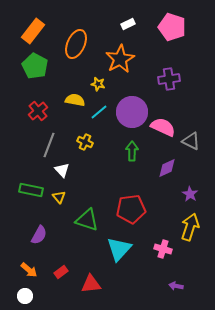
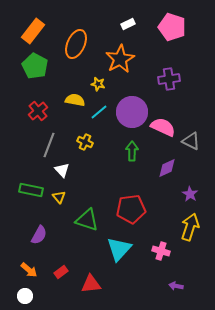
pink cross: moved 2 px left, 2 px down
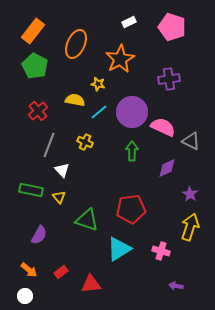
white rectangle: moved 1 px right, 2 px up
cyan triangle: rotated 16 degrees clockwise
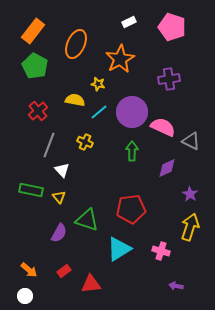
purple semicircle: moved 20 px right, 2 px up
red rectangle: moved 3 px right, 1 px up
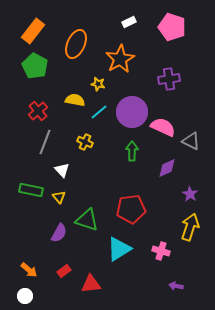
gray line: moved 4 px left, 3 px up
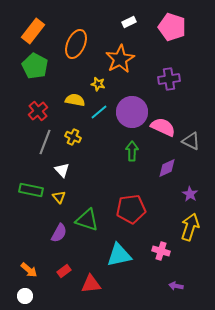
yellow cross: moved 12 px left, 5 px up
cyan triangle: moved 6 px down; rotated 20 degrees clockwise
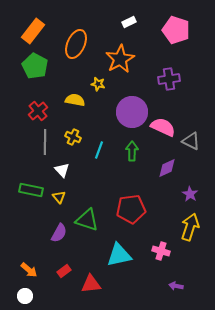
pink pentagon: moved 4 px right, 3 px down
cyan line: moved 38 px down; rotated 30 degrees counterclockwise
gray line: rotated 20 degrees counterclockwise
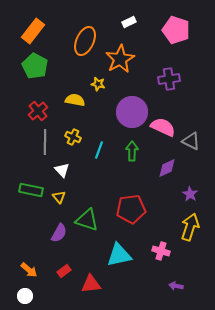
orange ellipse: moved 9 px right, 3 px up
